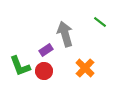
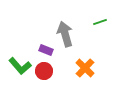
green line: rotated 56 degrees counterclockwise
purple rectangle: rotated 56 degrees clockwise
green L-shape: rotated 20 degrees counterclockwise
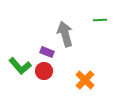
green line: moved 2 px up; rotated 16 degrees clockwise
purple rectangle: moved 1 px right, 2 px down
orange cross: moved 12 px down
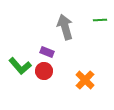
gray arrow: moved 7 px up
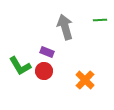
green L-shape: rotated 10 degrees clockwise
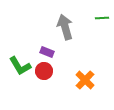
green line: moved 2 px right, 2 px up
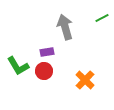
green line: rotated 24 degrees counterclockwise
purple rectangle: rotated 32 degrees counterclockwise
green L-shape: moved 2 px left
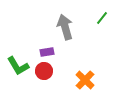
green line: rotated 24 degrees counterclockwise
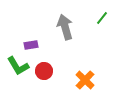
purple rectangle: moved 16 px left, 7 px up
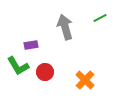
green line: moved 2 px left; rotated 24 degrees clockwise
red circle: moved 1 px right, 1 px down
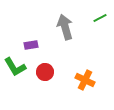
green L-shape: moved 3 px left, 1 px down
orange cross: rotated 18 degrees counterclockwise
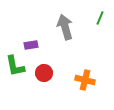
green line: rotated 40 degrees counterclockwise
green L-shape: moved 1 px up; rotated 20 degrees clockwise
red circle: moved 1 px left, 1 px down
orange cross: rotated 12 degrees counterclockwise
